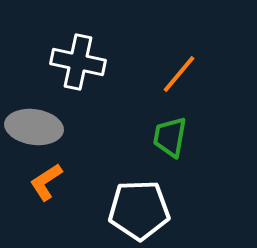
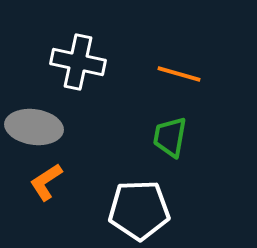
orange line: rotated 66 degrees clockwise
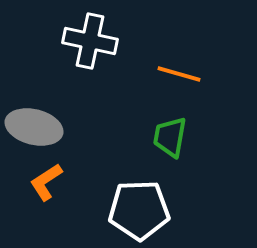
white cross: moved 12 px right, 21 px up
gray ellipse: rotated 6 degrees clockwise
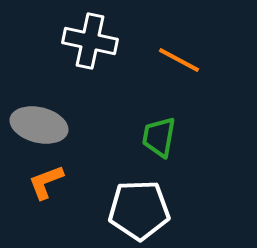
orange line: moved 14 px up; rotated 12 degrees clockwise
gray ellipse: moved 5 px right, 2 px up
green trapezoid: moved 11 px left
orange L-shape: rotated 12 degrees clockwise
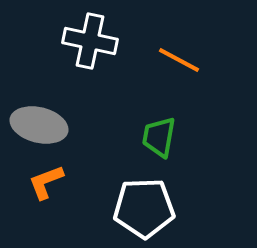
white pentagon: moved 5 px right, 2 px up
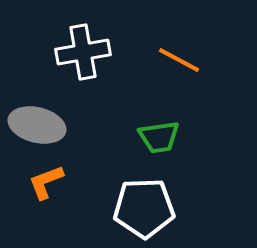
white cross: moved 7 px left, 11 px down; rotated 22 degrees counterclockwise
gray ellipse: moved 2 px left
green trapezoid: rotated 108 degrees counterclockwise
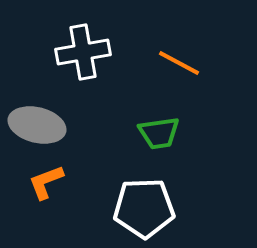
orange line: moved 3 px down
green trapezoid: moved 4 px up
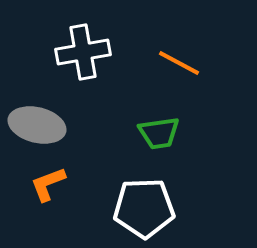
orange L-shape: moved 2 px right, 2 px down
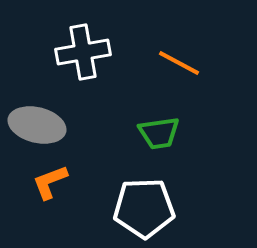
orange L-shape: moved 2 px right, 2 px up
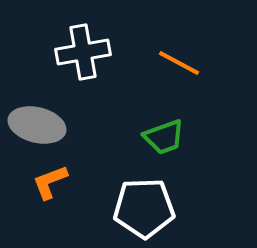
green trapezoid: moved 5 px right, 4 px down; rotated 12 degrees counterclockwise
